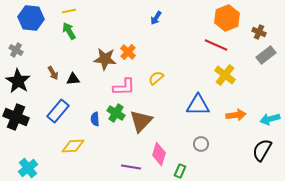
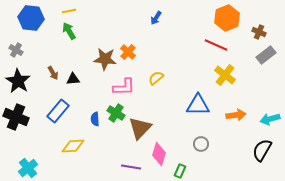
brown triangle: moved 1 px left, 7 px down
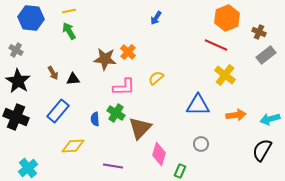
purple line: moved 18 px left, 1 px up
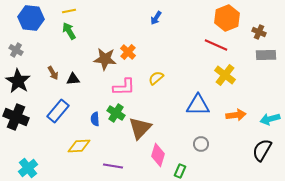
gray rectangle: rotated 36 degrees clockwise
yellow diamond: moved 6 px right
pink diamond: moved 1 px left, 1 px down
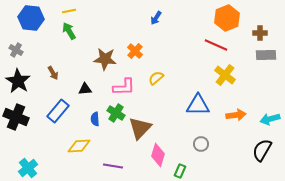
brown cross: moved 1 px right, 1 px down; rotated 24 degrees counterclockwise
orange cross: moved 7 px right, 1 px up
black triangle: moved 12 px right, 10 px down
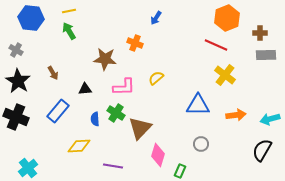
orange cross: moved 8 px up; rotated 21 degrees counterclockwise
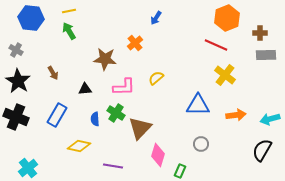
orange cross: rotated 28 degrees clockwise
blue rectangle: moved 1 px left, 4 px down; rotated 10 degrees counterclockwise
yellow diamond: rotated 15 degrees clockwise
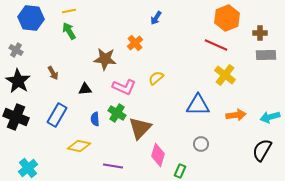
pink L-shape: rotated 25 degrees clockwise
green cross: moved 1 px right
cyan arrow: moved 2 px up
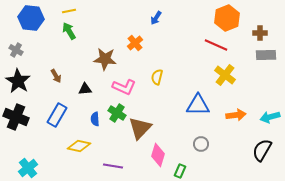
brown arrow: moved 3 px right, 3 px down
yellow semicircle: moved 1 px right, 1 px up; rotated 35 degrees counterclockwise
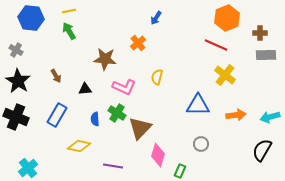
orange cross: moved 3 px right
